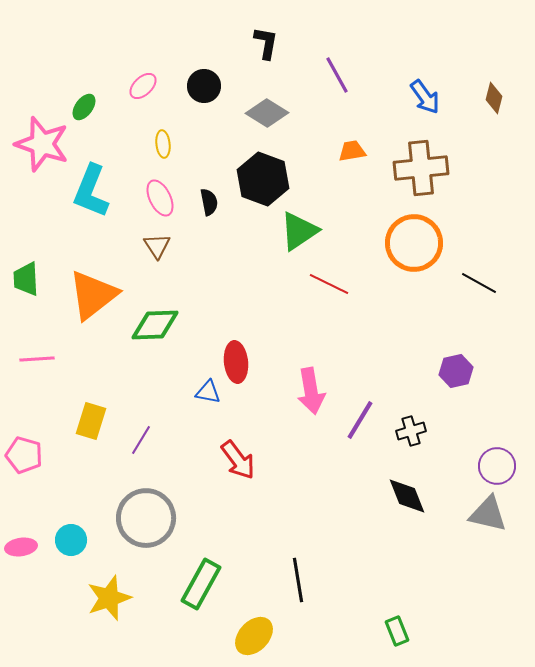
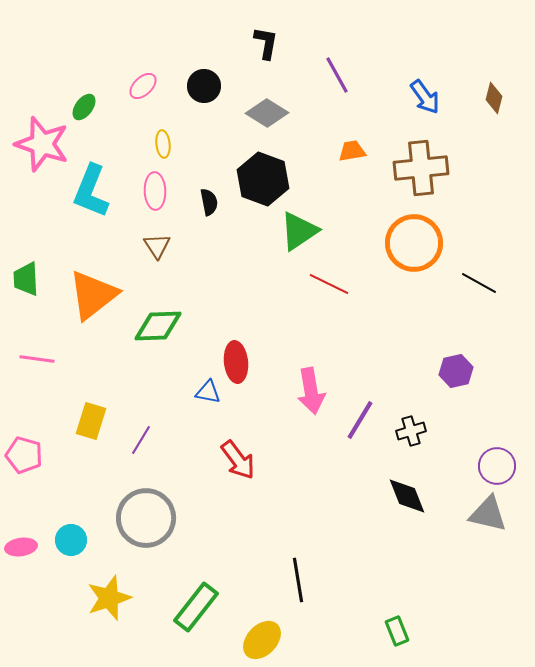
pink ellipse at (160, 198): moved 5 px left, 7 px up; rotated 24 degrees clockwise
green diamond at (155, 325): moved 3 px right, 1 px down
pink line at (37, 359): rotated 12 degrees clockwise
green rectangle at (201, 584): moved 5 px left, 23 px down; rotated 9 degrees clockwise
yellow ellipse at (254, 636): moved 8 px right, 4 px down
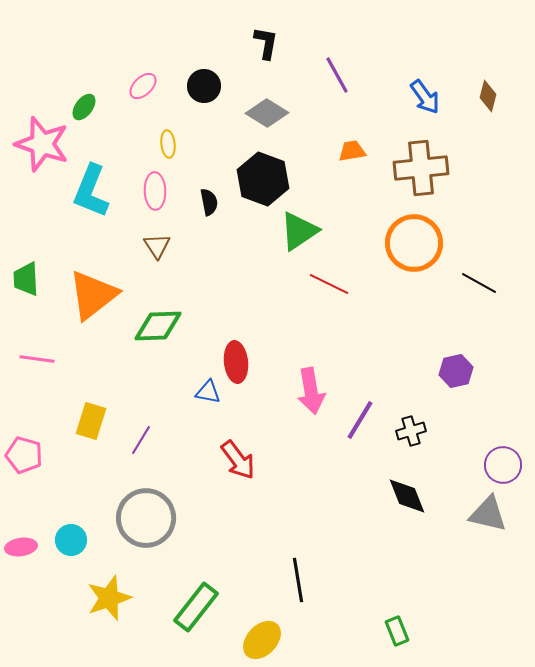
brown diamond at (494, 98): moved 6 px left, 2 px up
yellow ellipse at (163, 144): moved 5 px right
purple circle at (497, 466): moved 6 px right, 1 px up
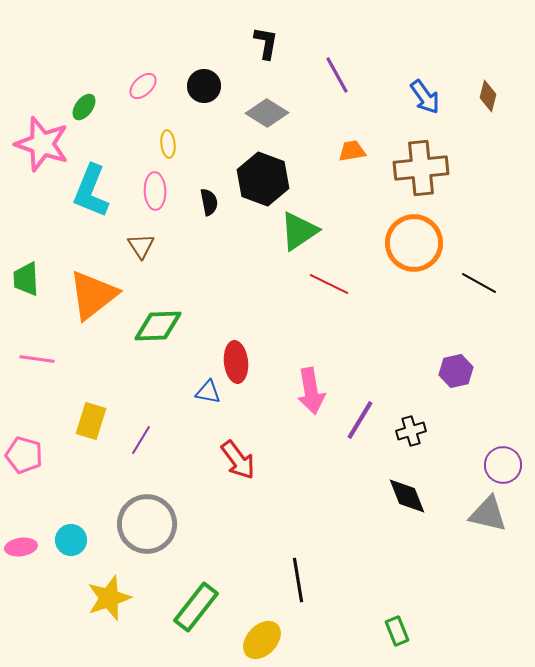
brown triangle at (157, 246): moved 16 px left
gray circle at (146, 518): moved 1 px right, 6 px down
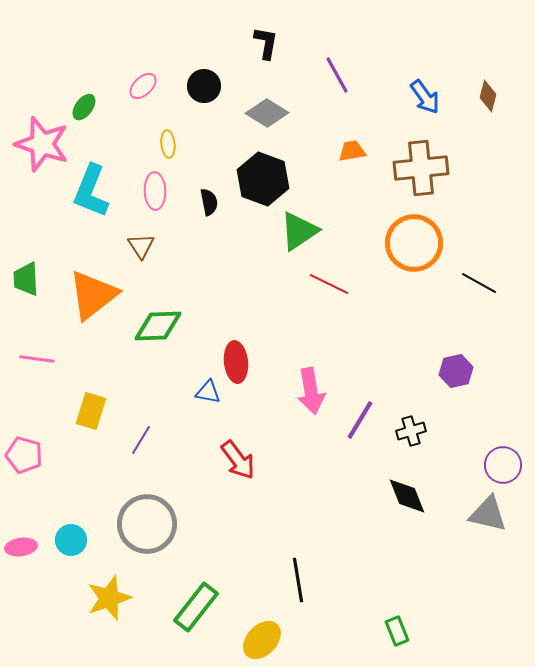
yellow rectangle at (91, 421): moved 10 px up
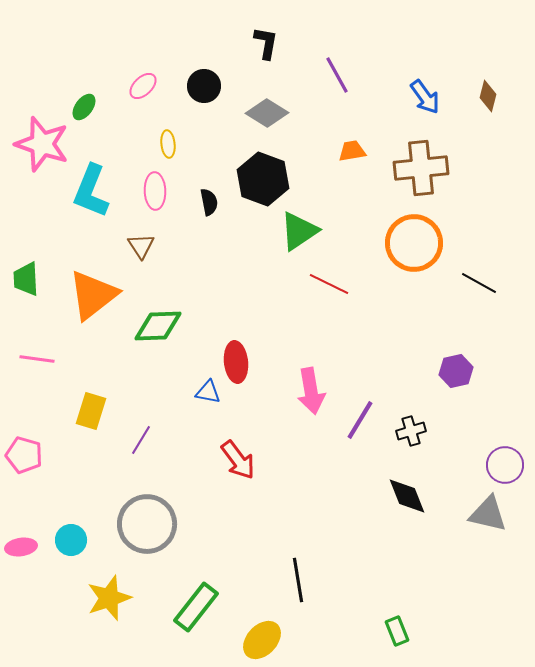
purple circle at (503, 465): moved 2 px right
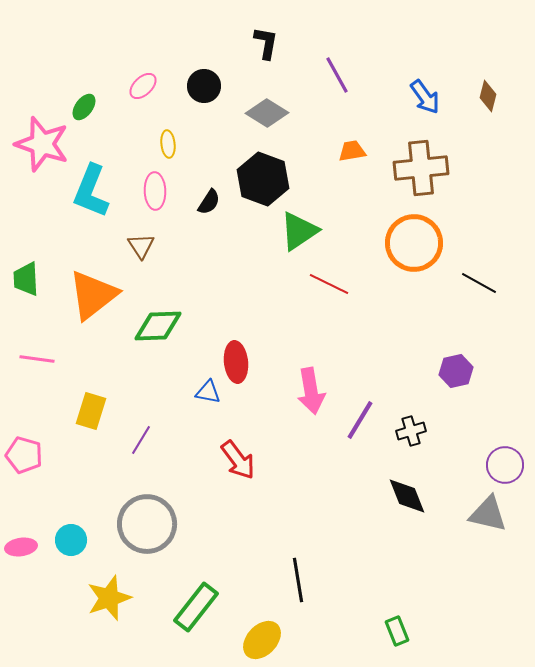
black semicircle at (209, 202): rotated 44 degrees clockwise
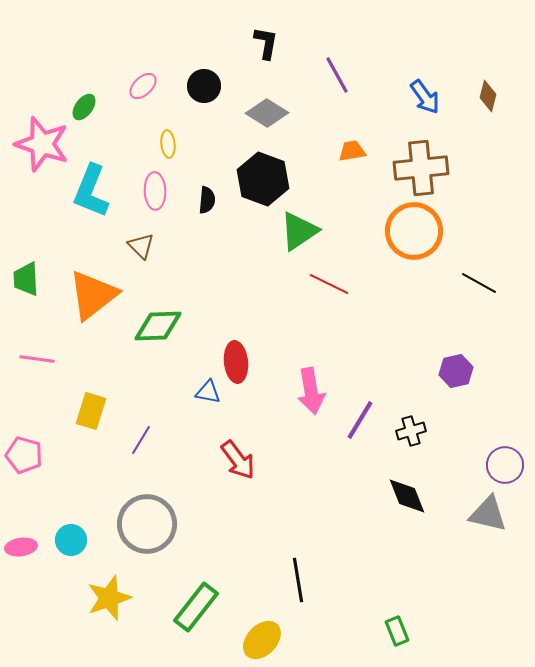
black semicircle at (209, 202): moved 2 px left, 2 px up; rotated 28 degrees counterclockwise
orange circle at (414, 243): moved 12 px up
brown triangle at (141, 246): rotated 12 degrees counterclockwise
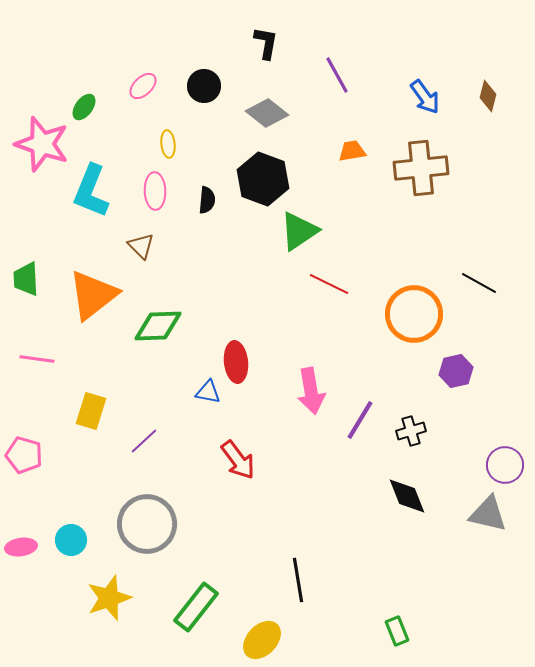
gray diamond at (267, 113): rotated 6 degrees clockwise
orange circle at (414, 231): moved 83 px down
purple line at (141, 440): moved 3 px right, 1 px down; rotated 16 degrees clockwise
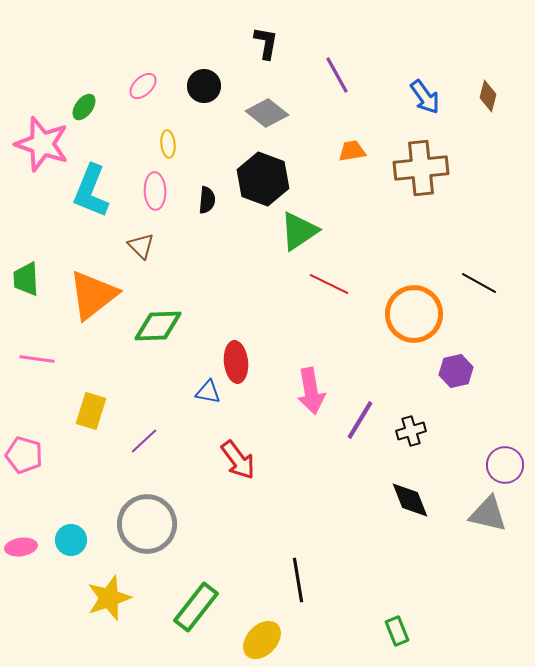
black diamond at (407, 496): moved 3 px right, 4 px down
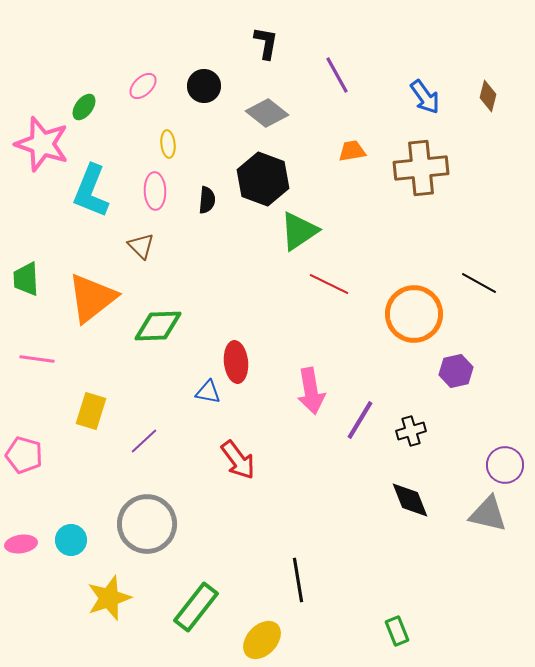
orange triangle at (93, 295): moved 1 px left, 3 px down
pink ellipse at (21, 547): moved 3 px up
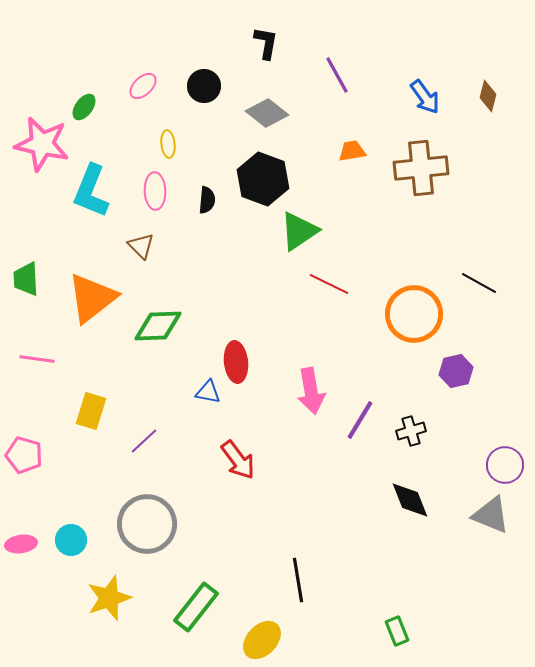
pink star at (42, 144): rotated 6 degrees counterclockwise
gray triangle at (488, 514): moved 3 px right, 1 px down; rotated 9 degrees clockwise
